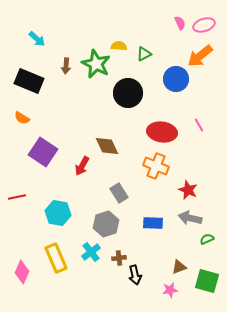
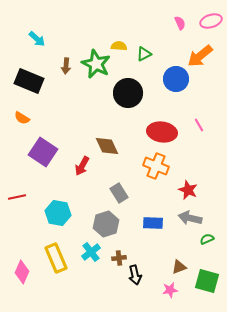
pink ellipse: moved 7 px right, 4 px up
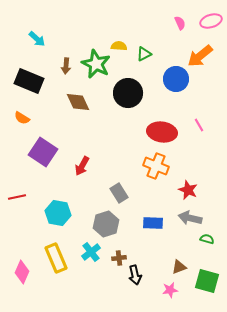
brown diamond: moved 29 px left, 44 px up
green semicircle: rotated 40 degrees clockwise
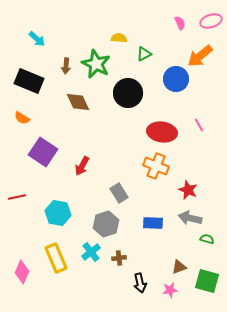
yellow semicircle: moved 8 px up
black arrow: moved 5 px right, 8 px down
